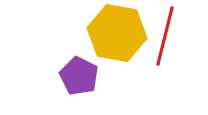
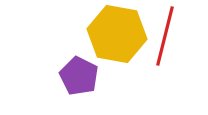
yellow hexagon: moved 1 px down
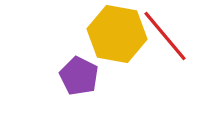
red line: rotated 54 degrees counterclockwise
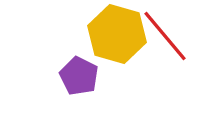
yellow hexagon: rotated 6 degrees clockwise
